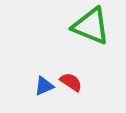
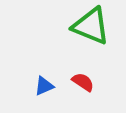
red semicircle: moved 12 px right
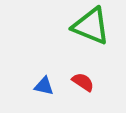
blue triangle: rotated 35 degrees clockwise
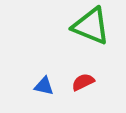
red semicircle: rotated 60 degrees counterclockwise
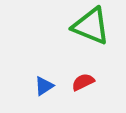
blue triangle: rotated 45 degrees counterclockwise
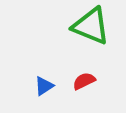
red semicircle: moved 1 px right, 1 px up
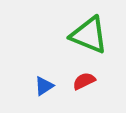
green triangle: moved 2 px left, 9 px down
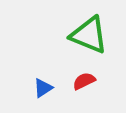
blue triangle: moved 1 px left, 2 px down
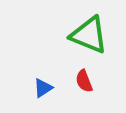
red semicircle: rotated 85 degrees counterclockwise
